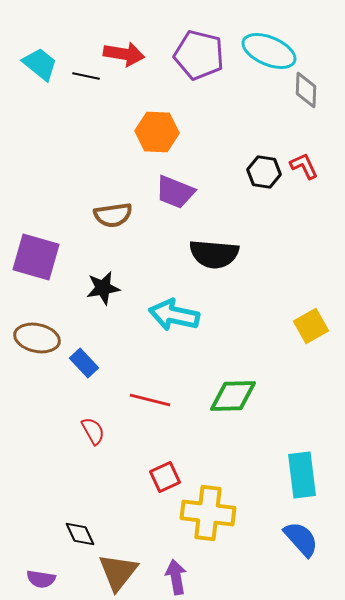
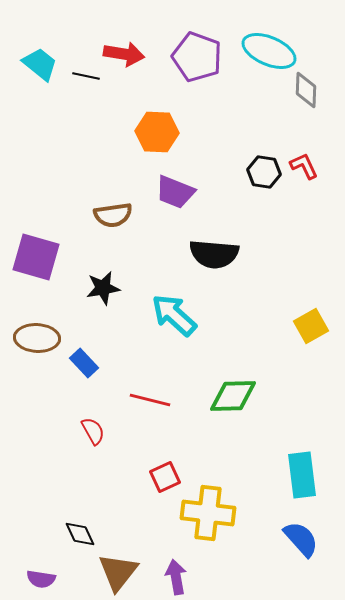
purple pentagon: moved 2 px left, 2 px down; rotated 6 degrees clockwise
cyan arrow: rotated 30 degrees clockwise
brown ellipse: rotated 9 degrees counterclockwise
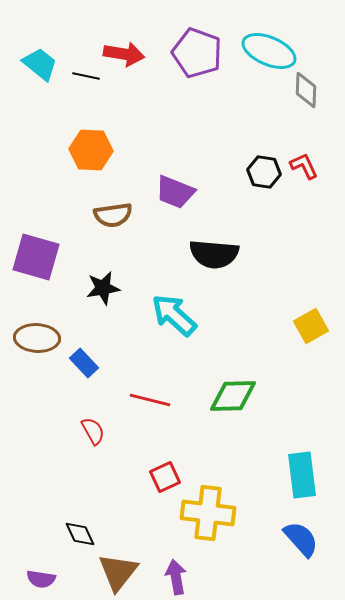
purple pentagon: moved 4 px up
orange hexagon: moved 66 px left, 18 px down
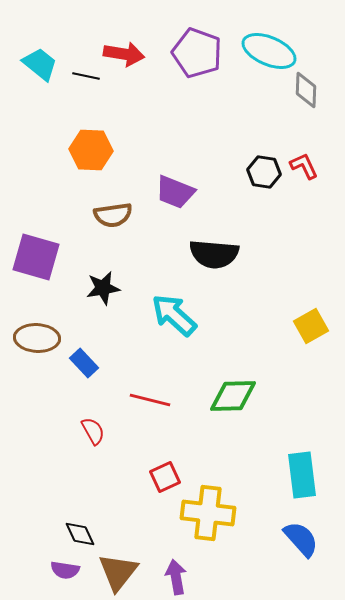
purple semicircle: moved 24 px right, 9 px up
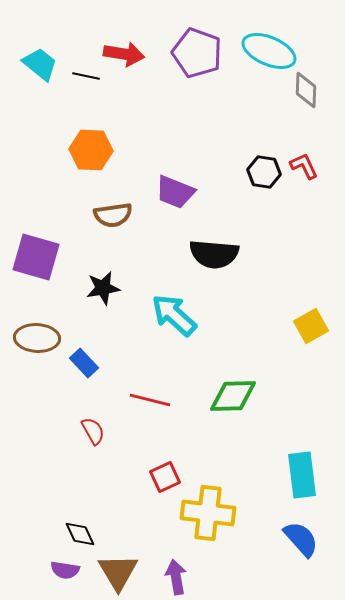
brown triangle: rotated 9 degrees counterclockwise
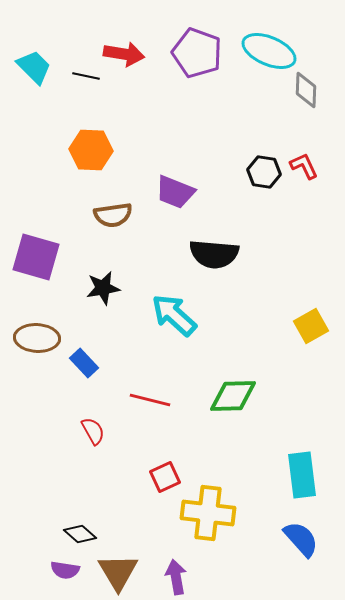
cyan trapezoid: moved 6 px left, 3 px down; rotated 6 degrees clockwise
black diamond: rotated 24 degrees counterclockwise
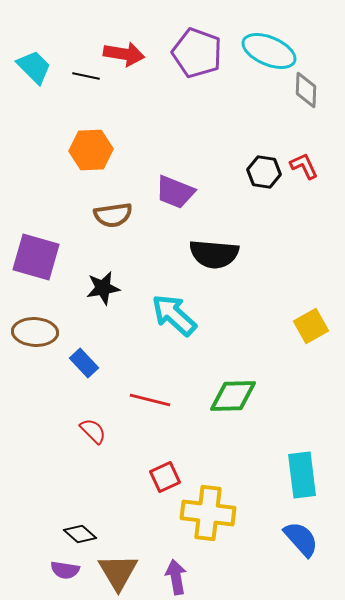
orange hexagon: rotated 6 degrees counterclockwise
brown ellipse: moved 2 px left, 6 px up
red semicircle: rotated 16 degrees counterclockwise
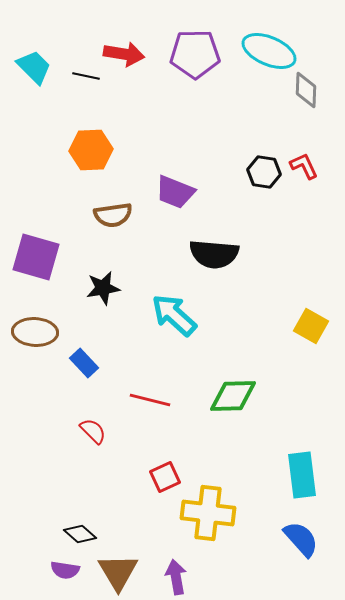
purple pentagon: moved 2 px left, 1 px down; rotated 21 degrees counterclockwise
yellow square: rotated 32 degrees counterclockwise
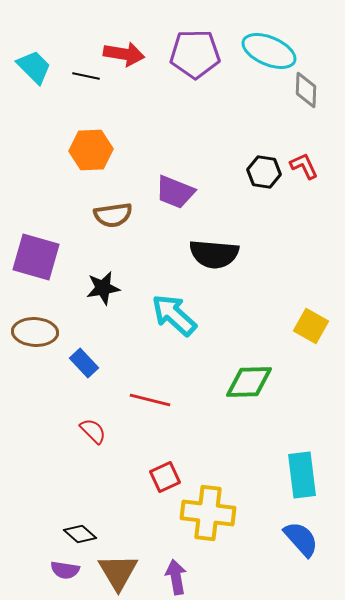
green diamond: moved 16 px right, 14 px up
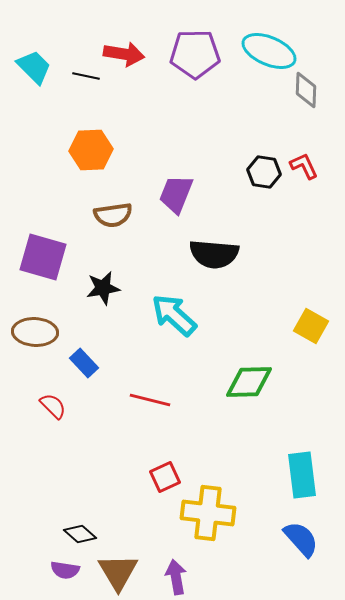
purple trapezoid: moved 1 px right, 2 px down; rotated 90 degrees clockwise
purple square: moved 7 px right
red semicircle: moved 40 px left, 25 px up
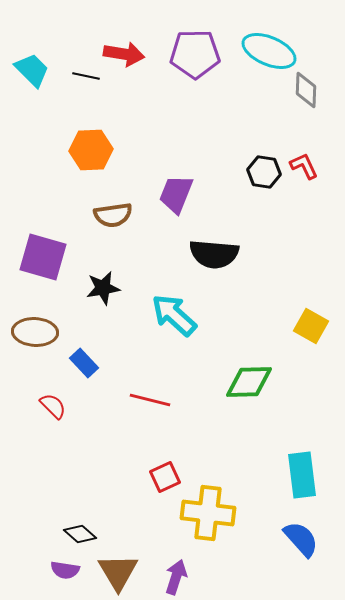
cyan trapezoid: moved 2 px left, 3 px down
purple arrow: rotated 28 degrees clockwise
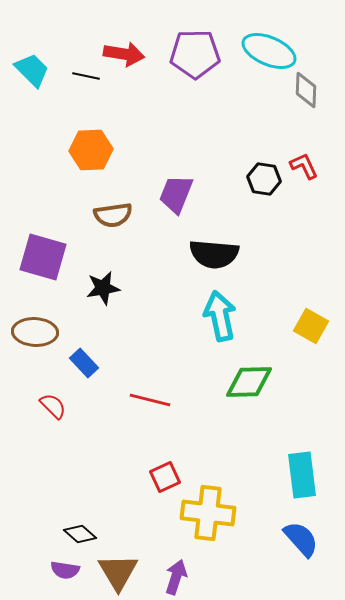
black hexagon: moved 7 px down
cyan arrow: moved 46 px right, 1 px down; rotated 36 degrees clockwise
